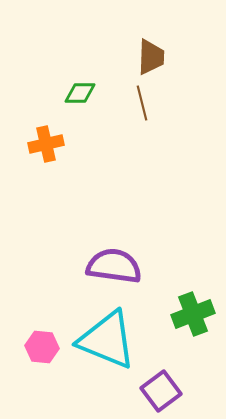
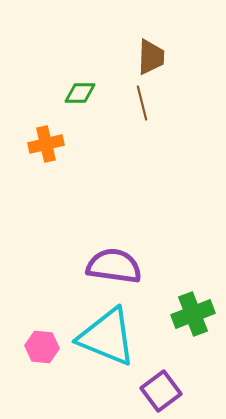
cyan triangle: moved 3 px up
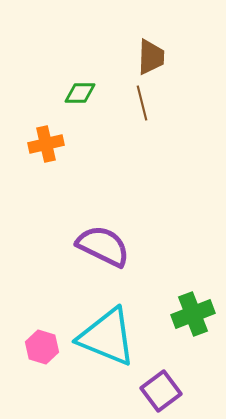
purple semicircle: moved 11 px left, 20 px up; rotated 18 degrees clockwise
pink hexagon: rotated 12 degrees clockwise
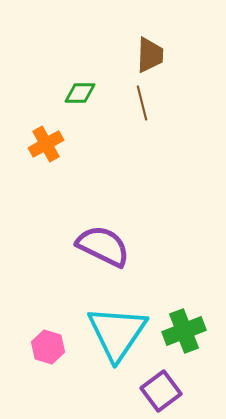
brown trapezoid: moved 1 px left, 2 px up
orange cross: rotated 16 degrees counterclockwise
green cross: moved 9 px left, 17 px down
cyan triangle: moved 10 px right, 4 px up; rotated 42 degrees clockwise
pink hexagon: moved 6 px right
